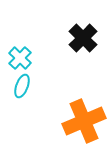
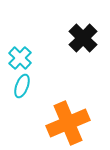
orange cross: moved 16 px left, 2 px down
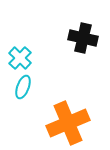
black cross: rotated 32 degrees counterclockwise
cyan ellipse: moved 1 px right, 1 px down
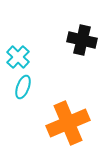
black cross: moved 1 px left, 2 px down
cyan cross: moved 2 px left, 1 px up
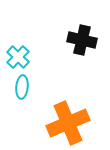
cyan ellipse: moved 1 px left; rotated 15 degrees counterclockwise
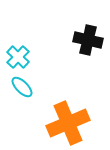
black cross: moved 6 px right
cyan ellipse: rotated 50 degrees counterclockwise
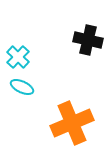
cyan ellipse: rotated 20 degrees counterclockwise
orange cross: moved 4 px right
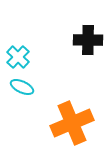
black cross: rotated 12 degrees counterclockwise
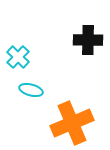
cyan ellipse: moved 9 px right, 3 px down; rotated 10 degrees counterclockwise
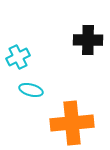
cyan cross: rotated 20 degrees clockwise
orange cross: rotated 18 degrees clockwise
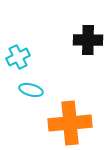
orange cross: moved 2 px left
